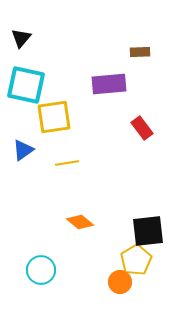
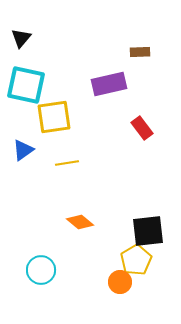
purple rectangle: rotated 8 degrees counterclockwise
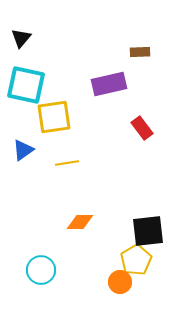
orange diamond: rotated 40 degrees counterclockwise
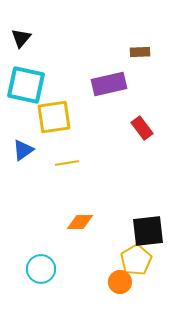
cyan circle: moved 1 px up
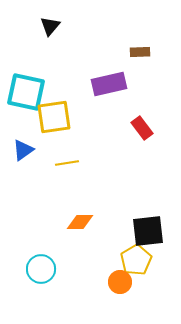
black triangle: moved 29 px right, 12 px up
cyan square: moved 7 px down
